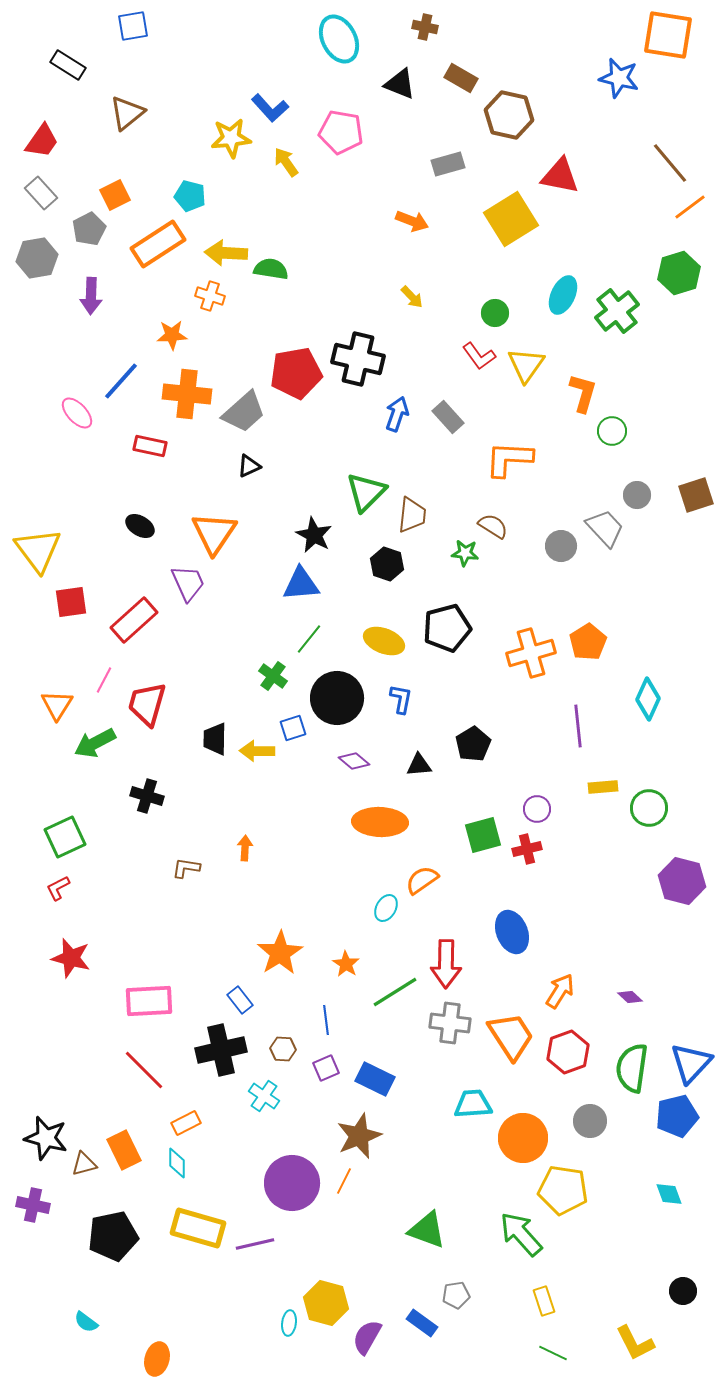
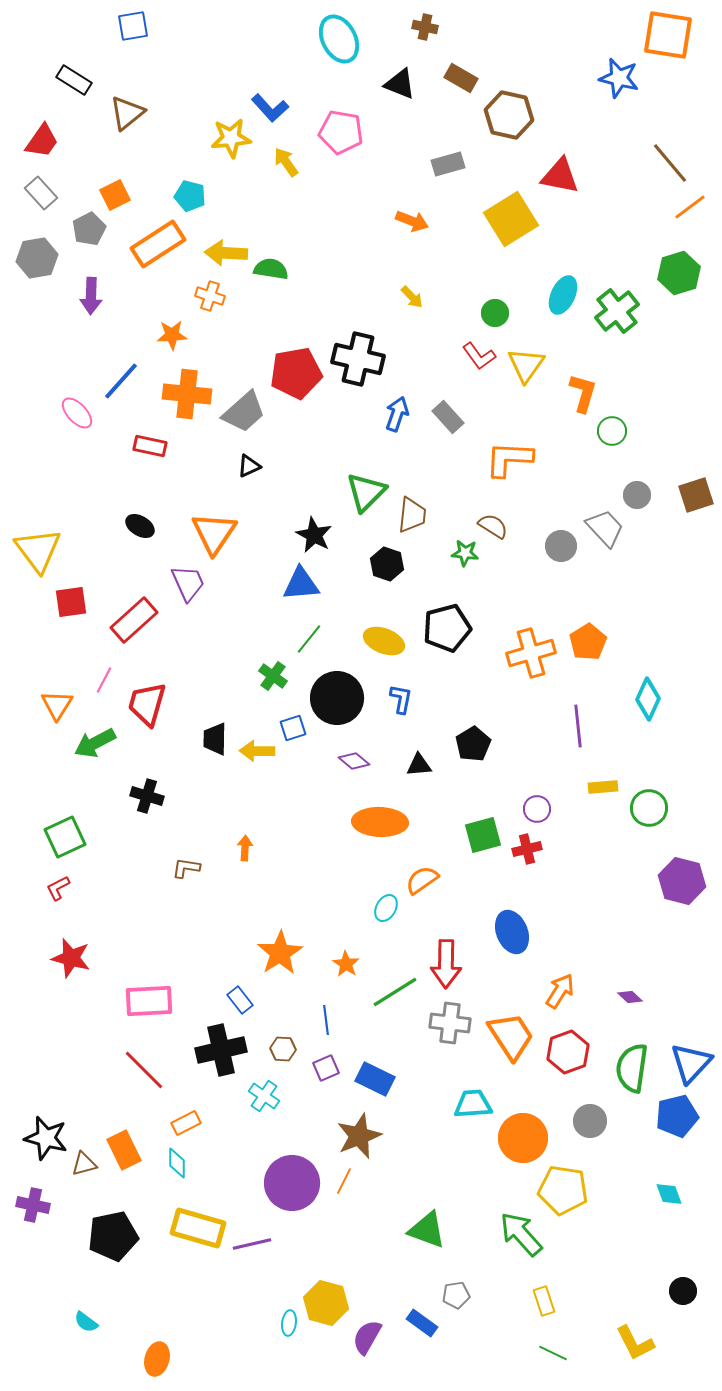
black rectangle at (68, 65): moved 6 px right, 15 px down
purple line at (255, 1244): moved 3 px left
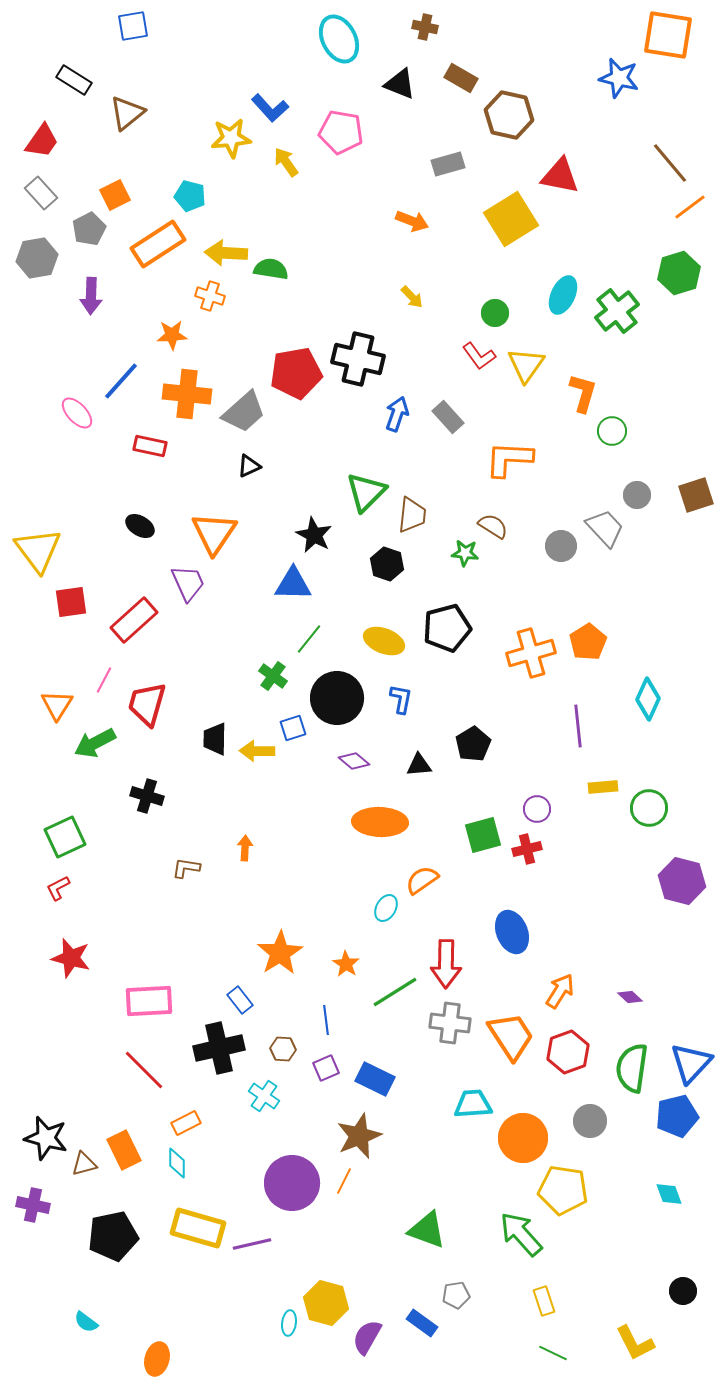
blue triangle at (301, 584): moved 8 px left; rotated 6 degrees clockwise
black cross at (221, 1050): moved 2 px left, 2 px up
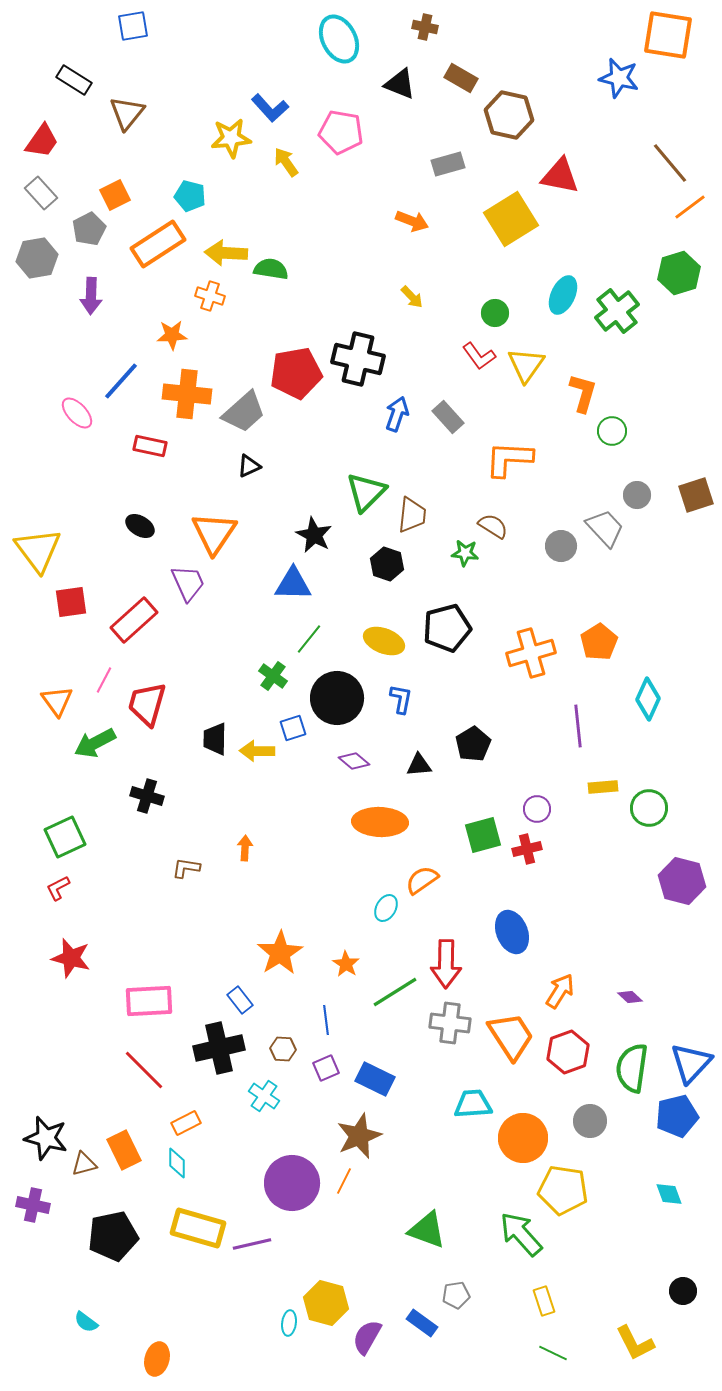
brown triangle at (127, 113): rotated 12 degrees counterclockwise
orange pentagon at (588, 642): moved 11 px right
orange triangle at (57, 705): moved 4 px up; rotated 8 degrees counterclockwise
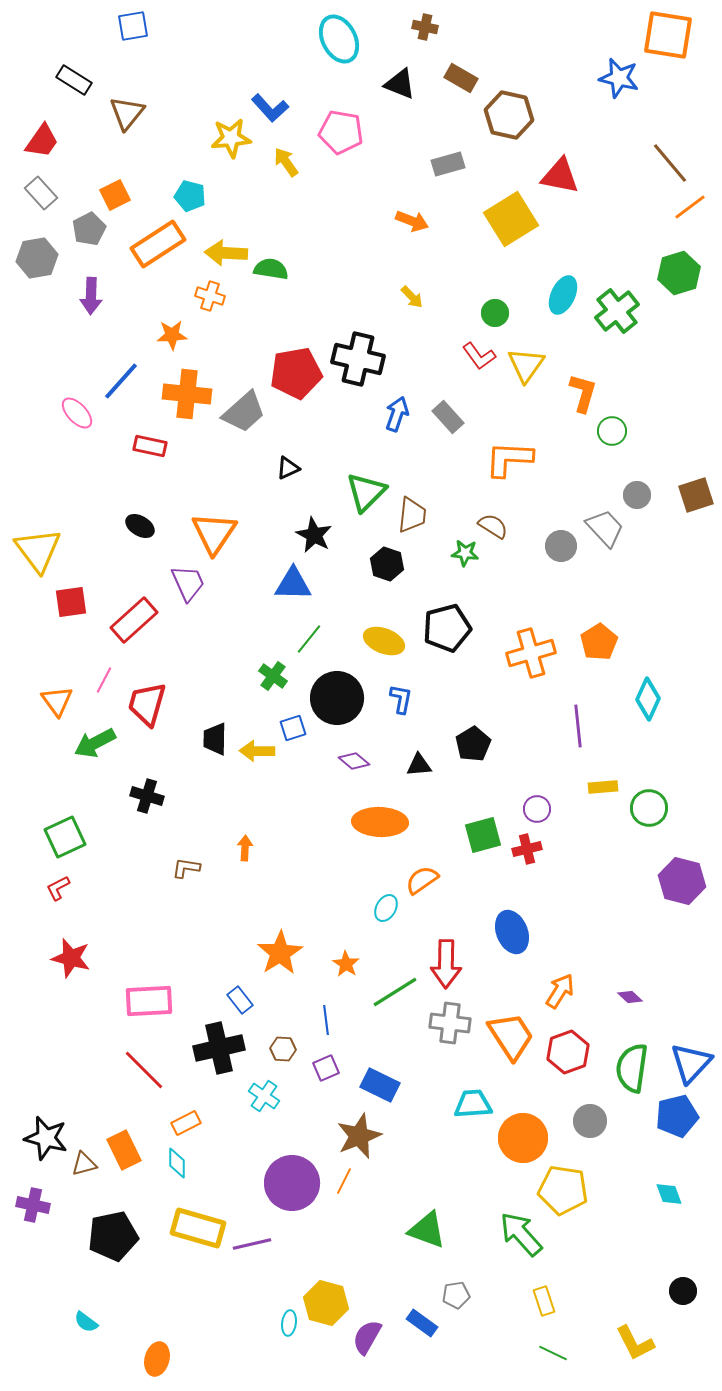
black triangle at (249, 466): moved 39 px right, 2 px down
blue rectangle at (375, 1079): moved 5 px right, 6 px down
